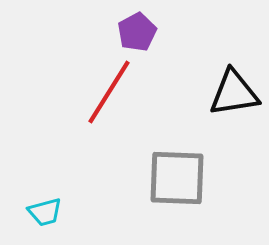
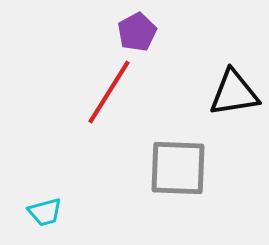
gray square: moved 1 px right, 10 px up
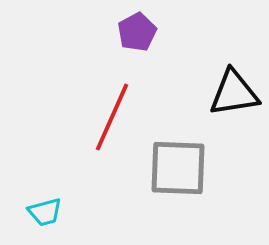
red line: moved 3 px right, 25 px down; rotated 8 degrees counterclockwise
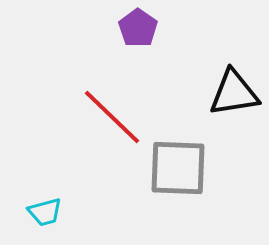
purple pentagon: moved 1 px right, 4 px up; rotated 9 degrees counterclockwise
red line: rotated 70 degrees counterclockwise
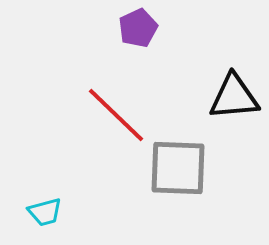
purple pentagon: rotated 12 degrees clockwise
black triangle: moved 4 px down; rotated 4 degrees clockwise
red line: moved 4 px right, 2 px up
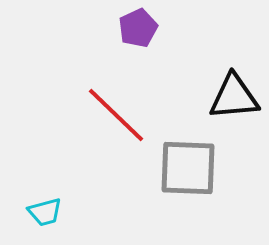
gray square: moved 10 px right
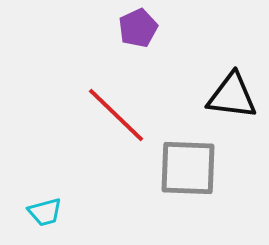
black triangle: moved 2 px left, 1 px up; rotated 12 degrees clockwise
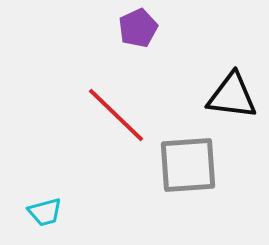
gray square: moved 3 px up; rotated 6 degrees counterclockwise
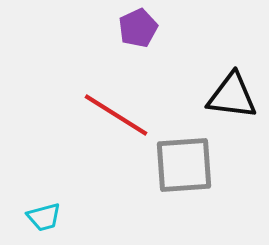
red line: rotated 12 degrees counterclockwise
gray square: moved 4 px left
cyan trapezoid: moved 1 px left, 5 px down
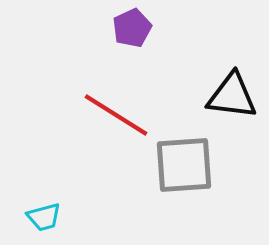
purple pentagon: moved 6 px left
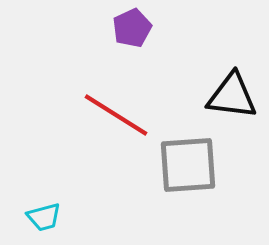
gray square: moved 4 px right
